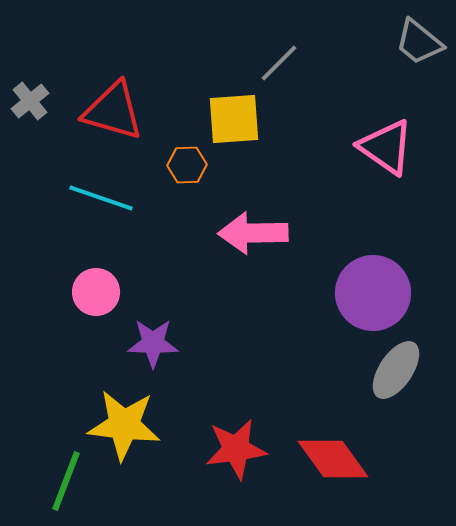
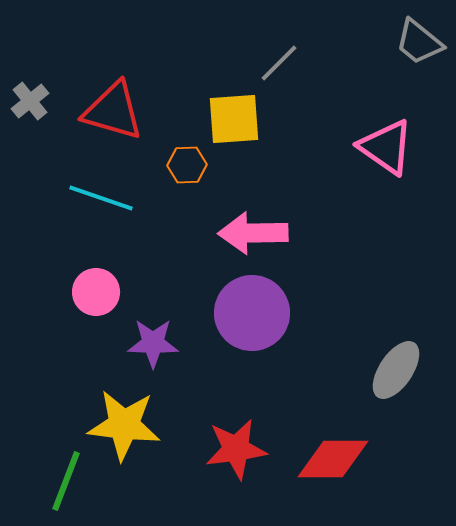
purple circle: moved 121 px left, 20 px down
red diamond: rotated 54 degrees counterclockwise
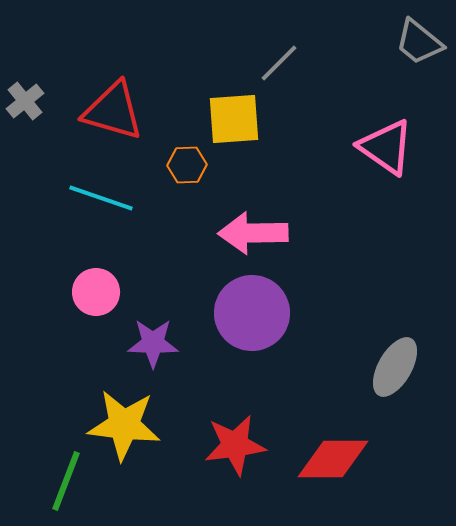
gray cross: moved 5 px left
gray ellipse: moved 1 px left, 3 px up; rotated 4 degrees counterclockwise
red star: moved 1 px left, 4 px up
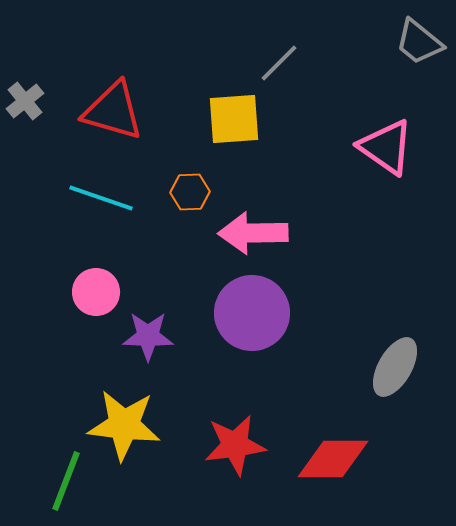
orange hexagon: moved 3 px right, 27 px down
purple star: moved 5 px left, 7 px up
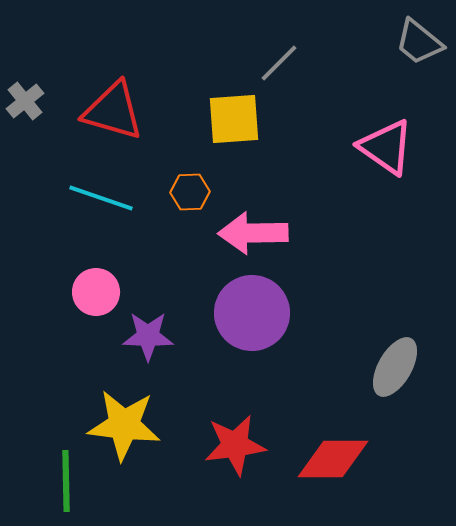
green line: rotated 22 degrees counterclockwise
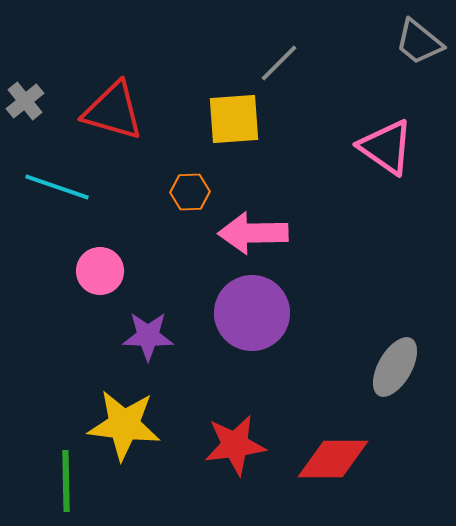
cyan line: moved 44 px left, 11 px up
pink circle: moved 4 px right, 21 px up
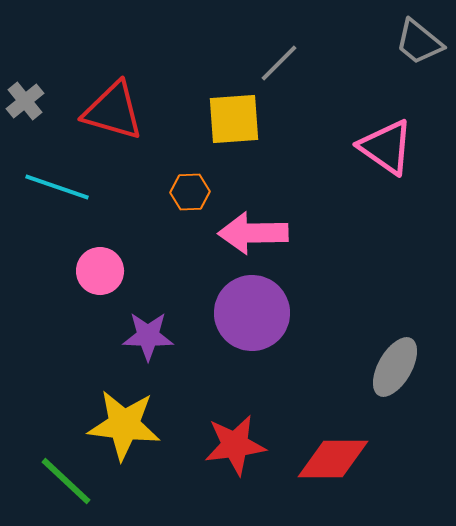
green line: rotated 46 degrees counterclockwise
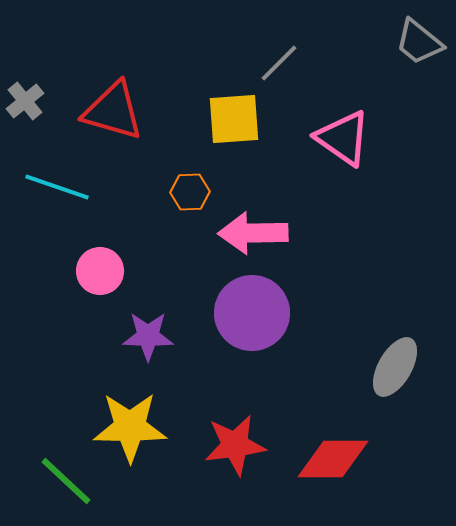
pink triangle: moved 43 px left, 9 px up
yellow star: moved 6 px right, 2 px down; rotated 6 degrees counterclockwise
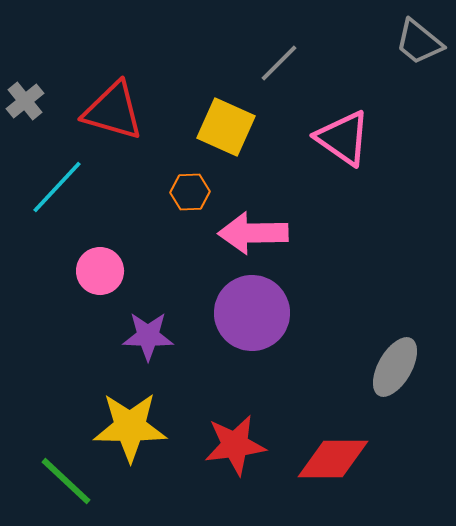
yellow square: moved 8 px left, 8 px down; rotated 28 degrees clockwise
cyan line: rotated 66 degrees counterclockwise
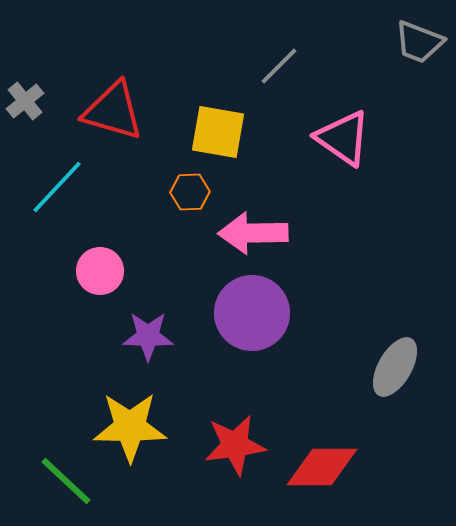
gray trapezoid: rotated 18 degrees counterclockwise
gray line: moved 3 px down
yellow square: moved 8 px left, 5 px down; rotated 14 degrees counterclockwise
red diamond: moved 11 px left, 8 px down
